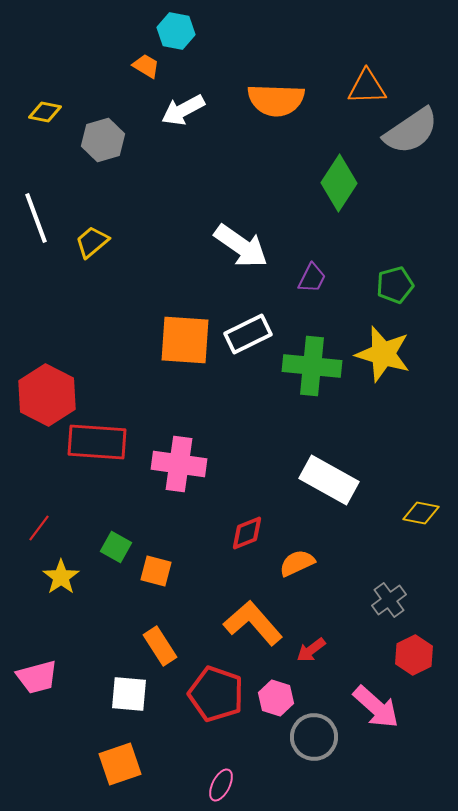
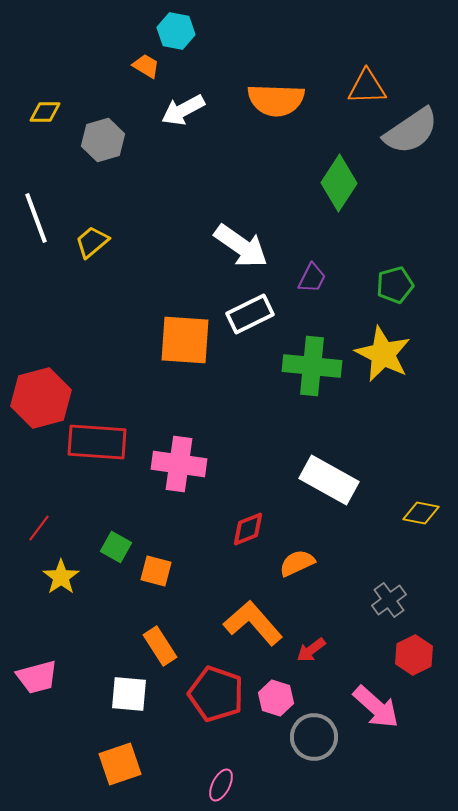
yellow diamond at (45, 112): rotated 12 degrees counterclockwise
white rectangle at (248, 334): moved 2 px right, 20 px up
yellow star at (383, 354): rotated 10 degrees clockwise
red hexagon at (47, 395): moved 6 px left, 3 px down; rotated 18 degrees clockwise
red diamond at (247, 533): moved 1 px right, 4 px up
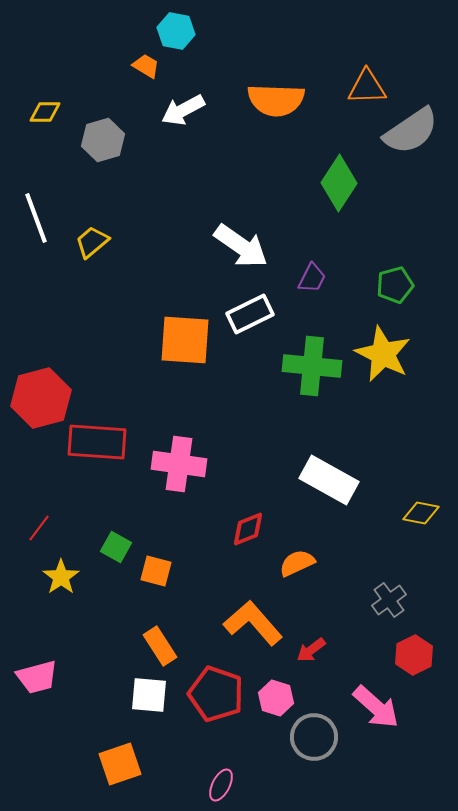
white square at (129, 694): moved 20 px right, 1 px down
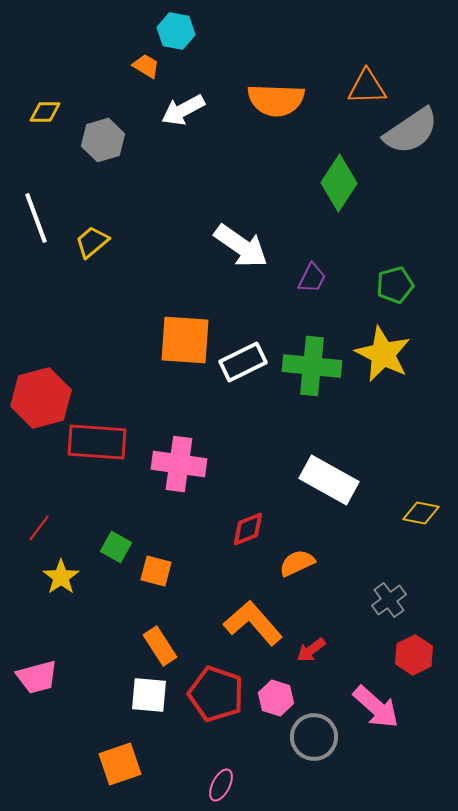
white rectangle at (250, 314): moved 7 px left, 48 px down
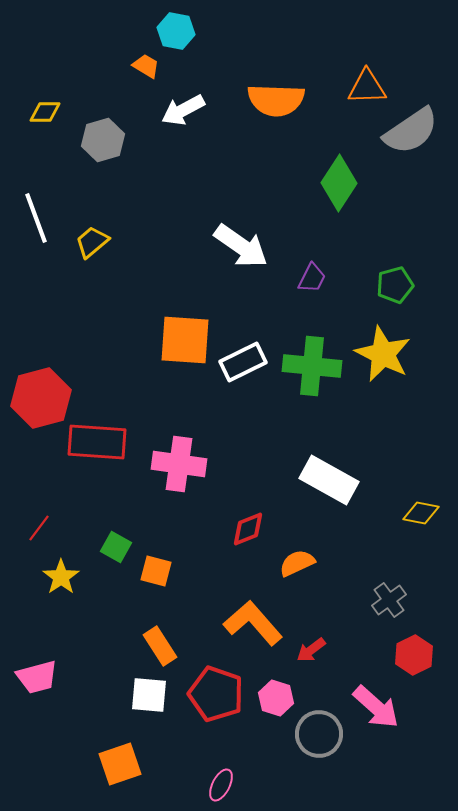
gray circle at (314, 737): moved 5 px right, 3 px up
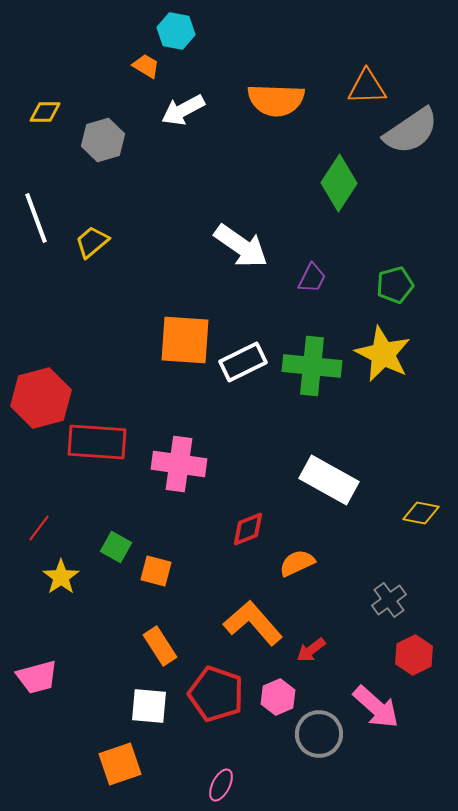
white square at (149, 695): moved 11 px down
pink hexagon at (276, 698): moved 2 px right, 1 px up; rotated 20 degrees clockwise
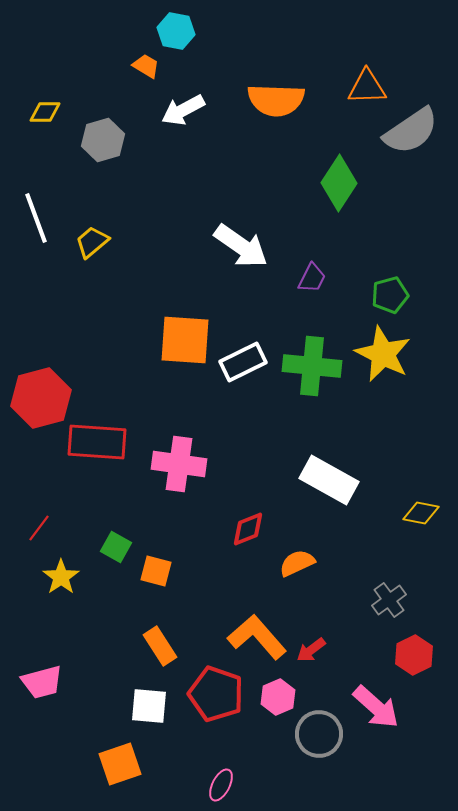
green pentagon at (395, 285): moved 5 px left, 10 px down
orange L-shape at (253, 623): moved 4 px right, 14 px down
pink trapezoid at (37, 677): moved 5 px right, 5 px down
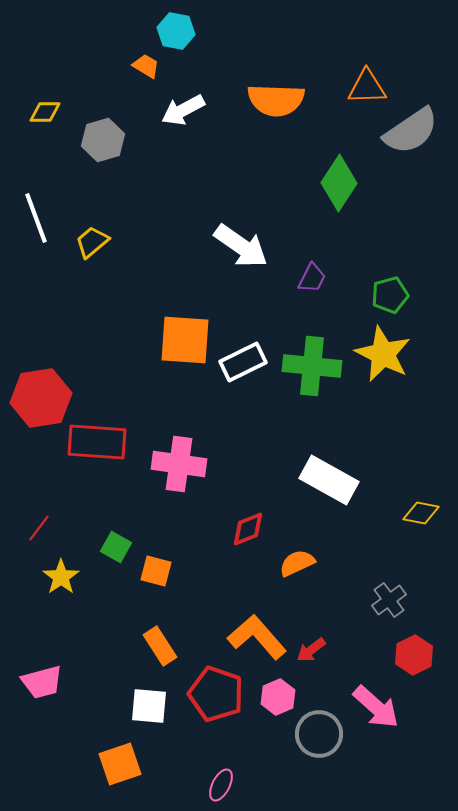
red hexagon at (41, 398): rotated 6 degrees clockwise
